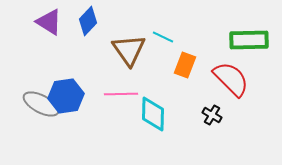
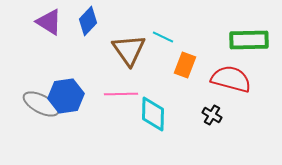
red semicircle: rotated 30 degrees counterclockwise
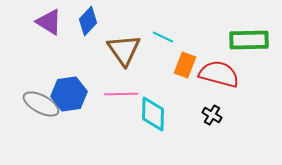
brown triangle: moved 5 px left
red semicircle: moved 12 px left, 5 px up
blue hexagon: moved 3 px right, 2 px up
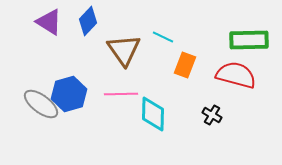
red semicircle: moved 17 px right, 1 px down
blue hexagon: rotated 8 degrees counterclockwise
gray ellipse: rotated 9 degrees clockwise
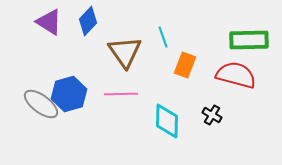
cyan line: rotated 45 degrees clockwise
brown triangle: moved 1 px right, 2 px down
cyan diamond: moved 14 px right, 7 px down
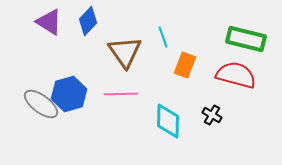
green rectangle: moved 3 px left, 1 px up; rotated 15 degrees clockwise
cyan diamond: moved 1 px right
